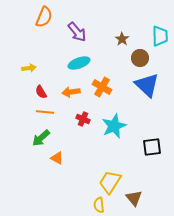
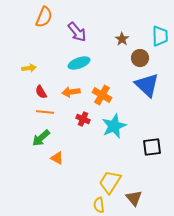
orange cross: moved 8 px down
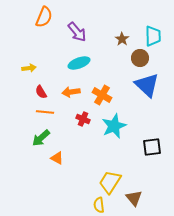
cyan trapezoid: moved 7 px left
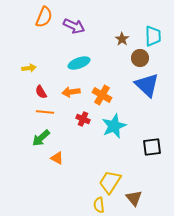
purple arrow: moved 3 px left, 6 px up; rotated 25 degrees counterclockwise
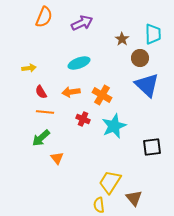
purple arrow: moved 8 px right, 3 px up; rotated 50 degrees counterclockwise
cyan trapezoid: moved 2 px up
orange triangle: rotated 24 degrees clockwise
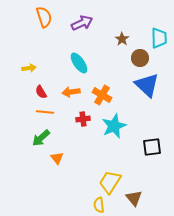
orange semicircle: rotated 40 degrees counterclockwise
cyan trapezoid: moved 6 px right, 4 px down
cyan ellipse: rotated 75 degrees clockwise
red cross: rotated 32 degrees counterclockwise
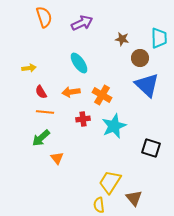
brown star: rotated 24 degrees counterclockwise
black square: moved 1 px left, 1 px down; rotated 24 degrees clockwise
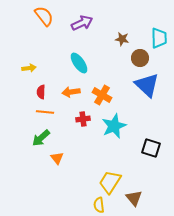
orange semicircle: moved 1 px up; rotated 20 degrees counterclockwise
red semicircle: rotated 32 degrees clockwise
